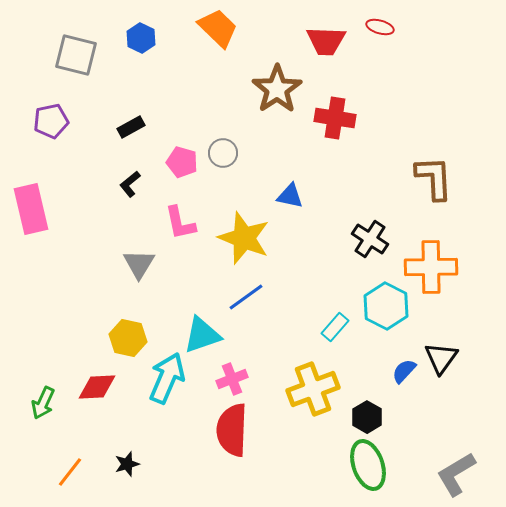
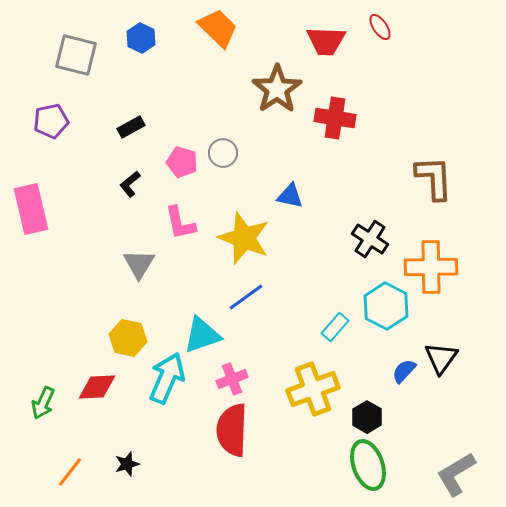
red ellipse: rotated 40 degrees clockwise
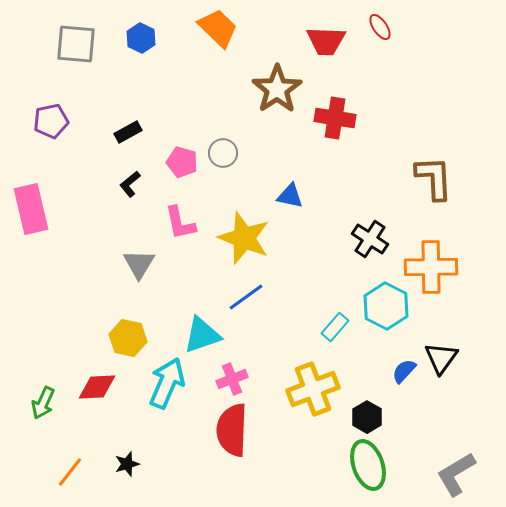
gray square: moved 11 px up; rotated 9 degrees counterclockwise
black rectangle: moved 3 px left, 5 px down
cyan arrow: moved 5 px down
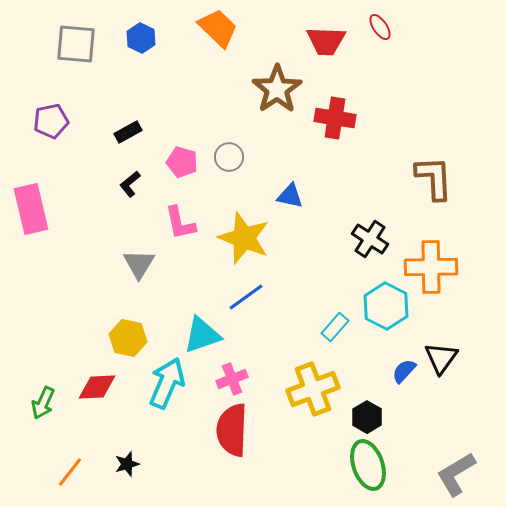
gray circle: moved 6 px right, 4 px down
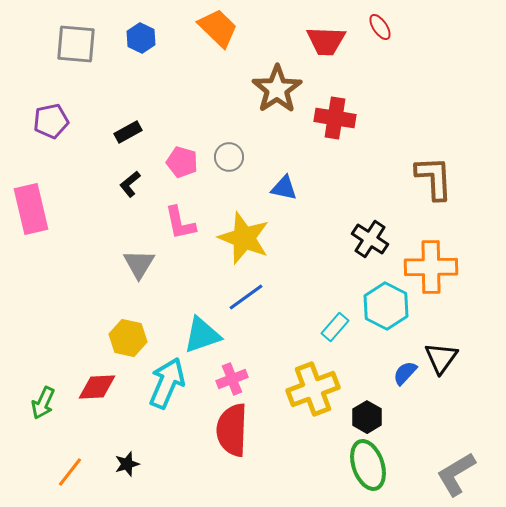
blue triangle: moved 6 px left, 8 px up
blue semicircle: moved 1 px right, 2 px down
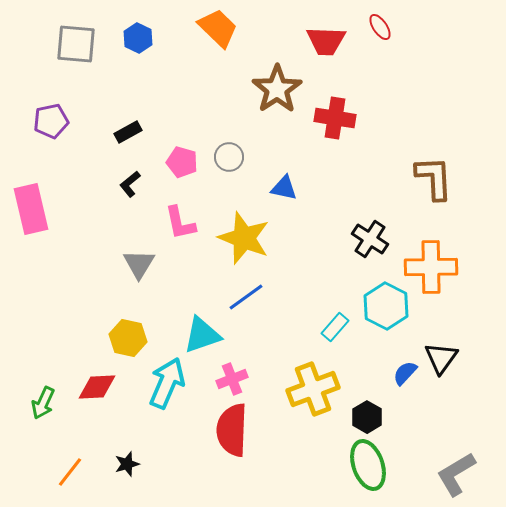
blue hexagon: moved 3 px left
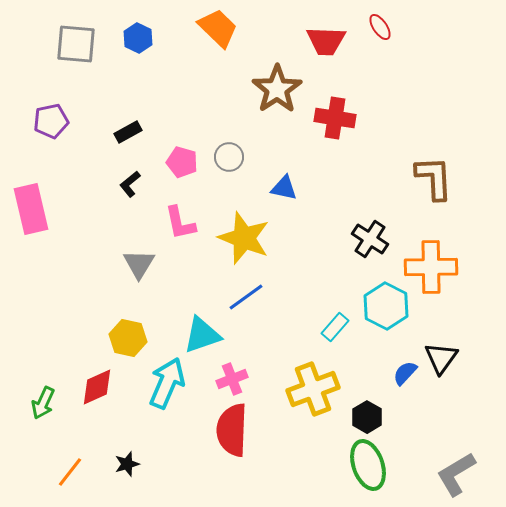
red diamond: rotated 21 degrees counterclockwise
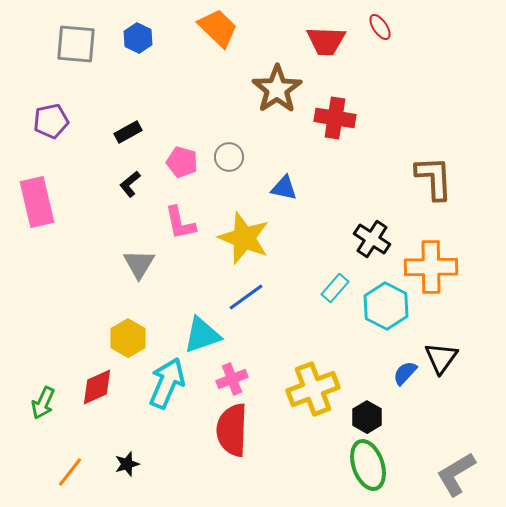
pink rectangle: moved 6 px right, 7 px up
black cross: moved 2 px right
cyan rectangle: moved 39 px up
yellow hexagon: rotated 18 degrees clockwise
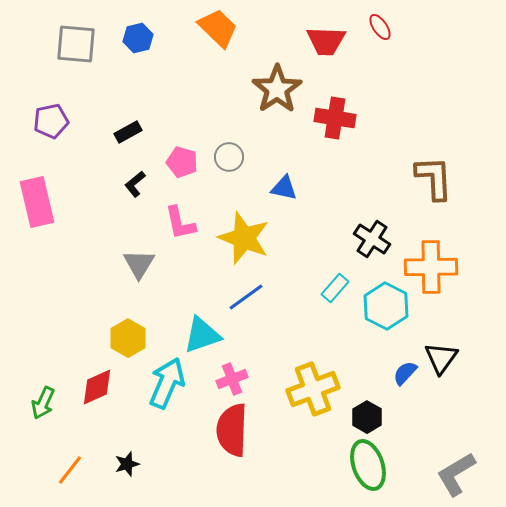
blue hexagon: rotated 20 degrees clockwise
black L-shape: moved 5 px right
orange line: moved 2 px up
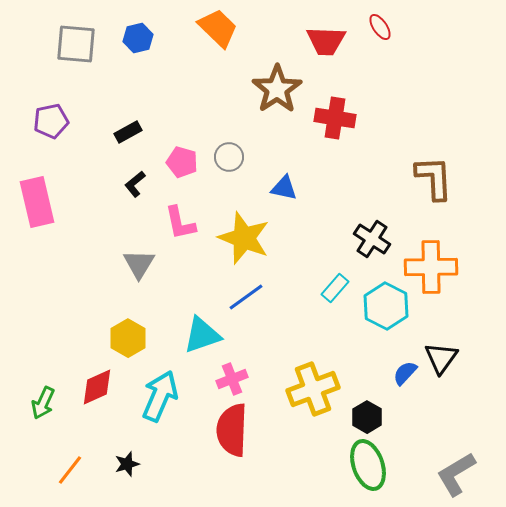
cyan arrow: moved 7 px left, 13 px down
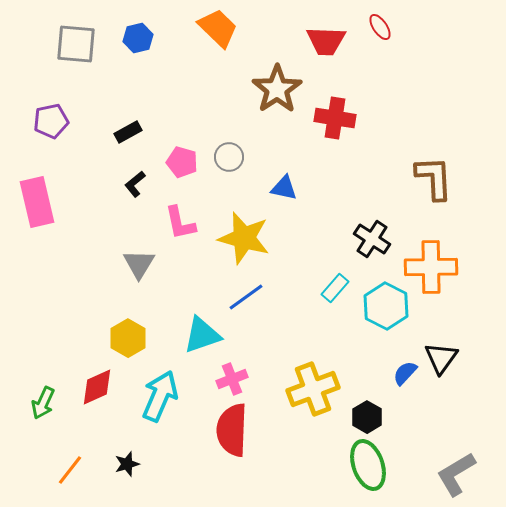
yellow star: rotated 6 degrees counterclockwise
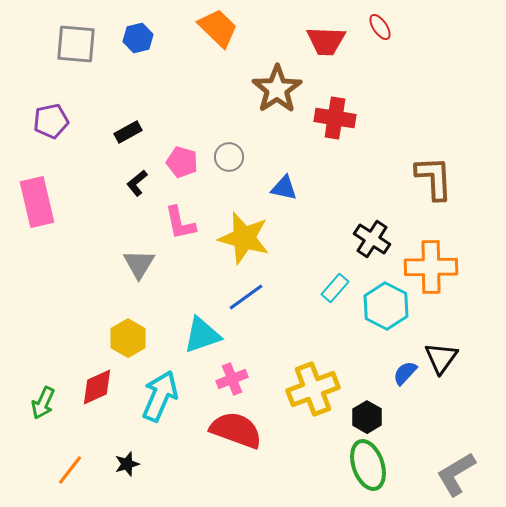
black L-shape: moved 2 px right, 1 px up
red semicircle: moved 4 px right; rotated 108 degrees clockwise
